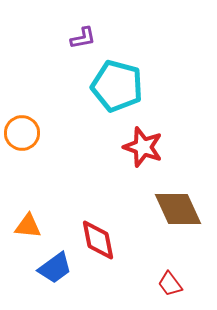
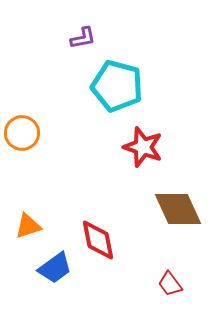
orange triangle: rotated 24 degrees counterclockwise
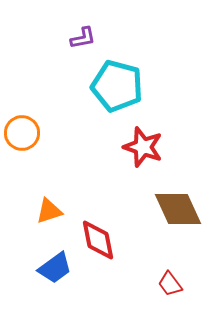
orange triangle: moved 21 px right, 15 px up
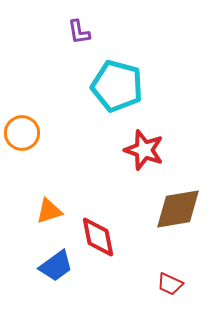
purple L-shape: moved 4 px left, 6 px up; rotated 92 degrees clockwise
red star: moved 1 px right, 3 px down
brown diamond: rotated 75 degrees counterclockwise
red diamond: moved 3 px up
blue trapezoid: moved 1 px right, 2 px up
red trapezoid: rotated 28 degrees counterclockwise
